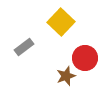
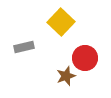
gray rectangle: rotated 24 degrees clockwise
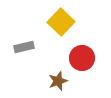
red circle: moved 3 px left
brown star: moved 8 px left, 5 px down
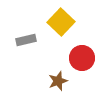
gray rectangle: moved 2 px right, 7 px up
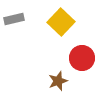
gray rectangle: moved 12 px left, 21 px up
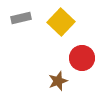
gray rectangle: moved 7 px right, 1 px up
